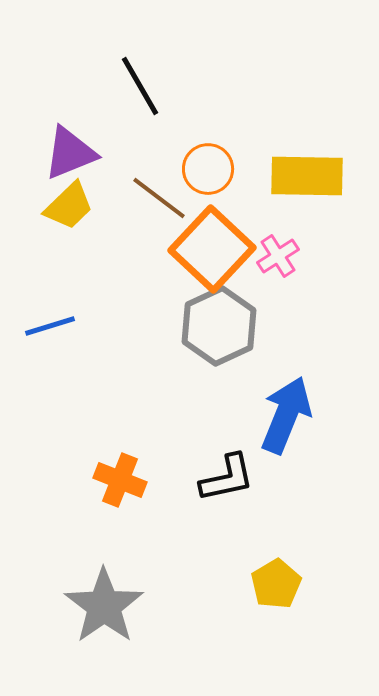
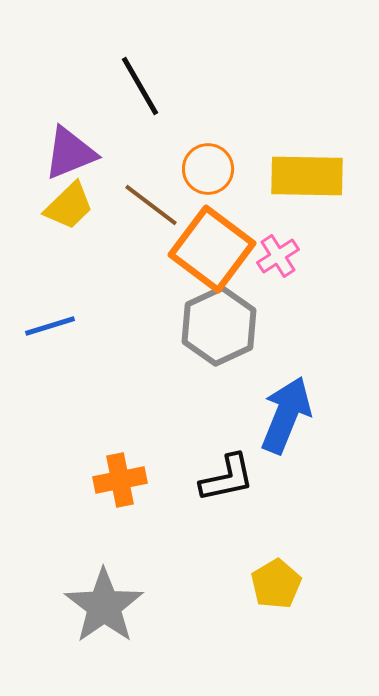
brown line: moved 8 px left, 7 px down
orange square: rotated 6 degrees counterclockwise
orange cross: rotated 33 degrees counterclockwise
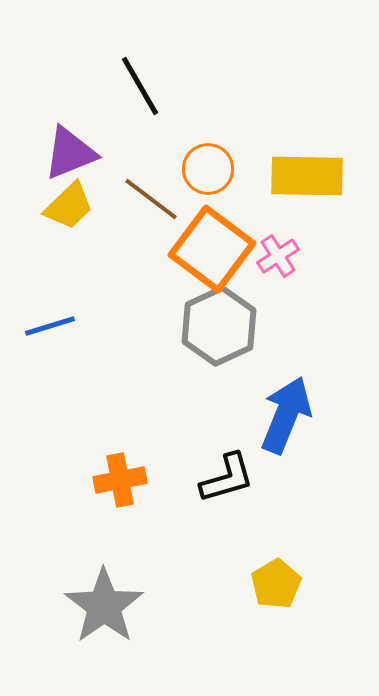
brown line: moved 6 px up
black L-shape: rotated 4 degrees counterclockwise
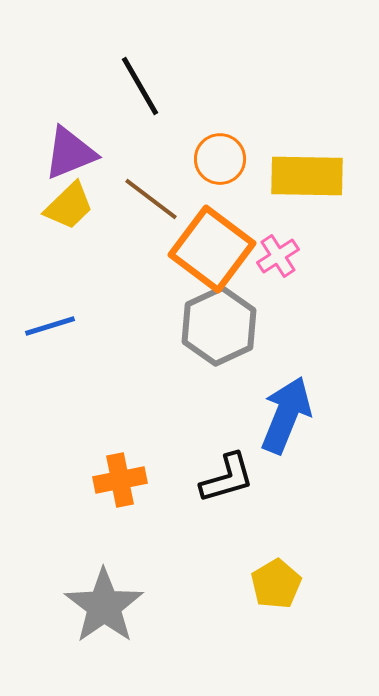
orange circle: moved 12 px right, 10 px up
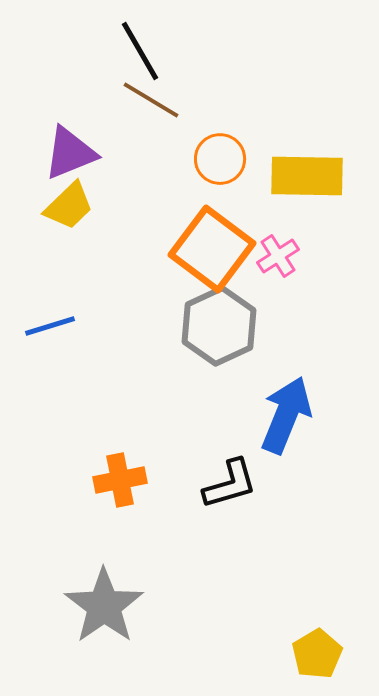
black line: moved 35 px up
brown line: moved 99 px up; rotated 6 degrees counterclockwise
black L-shape: moved 3 px right, 6 px down
yellow pentagon: moved 41 px right, 70 px down
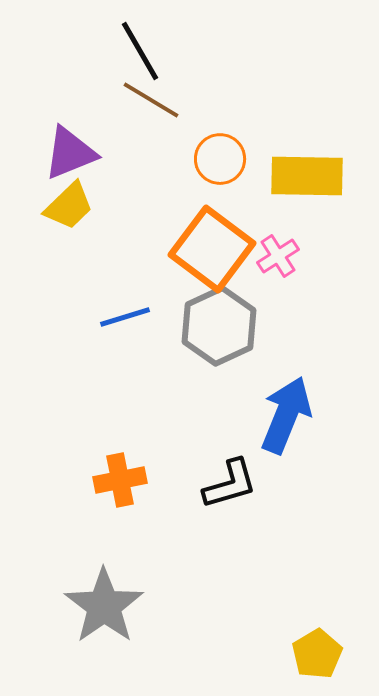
blue line: moved 75 px right, 9 px up
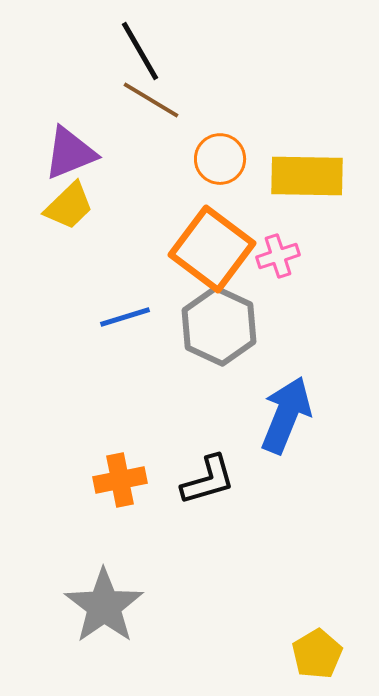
pink cross: rotated 15 degrees clockwise
gray hexagon: rotated 10 degrees counterclockwise
black L-shape: moved 22 px left, 4 px up
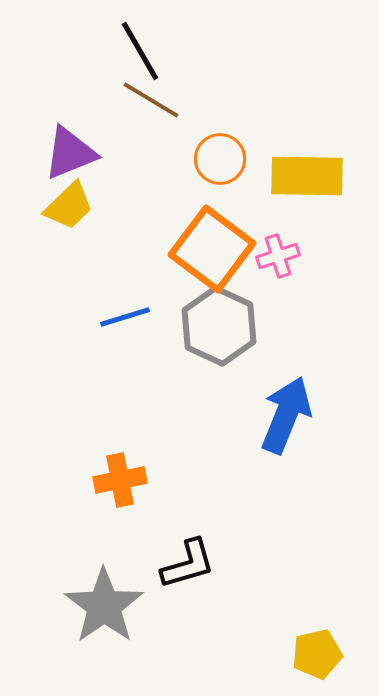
black L-shape: moved 20 px left, 84 px down
yellow pentagon: rotated 18 degrees clockwise
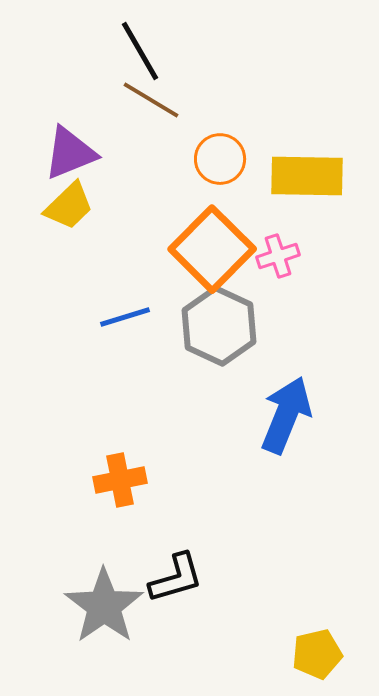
orange square: rotated 8 degrees clockwise
black L-shape: moved 12 px left, 14 px down
